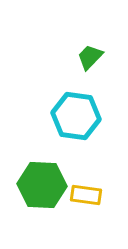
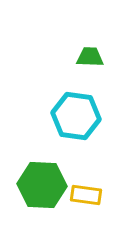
green trapezoid: rotated 48 degrees clockwise
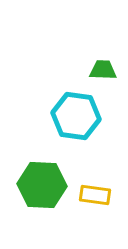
green trapezoid: moved 13 px right, 13 px down
yellow rectangle: moved 9 px right
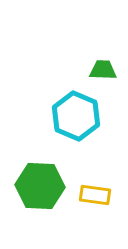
cyan hexagon: rotated 15 degrees clockwise
green hexagon: moved 2 px left, 1 px down
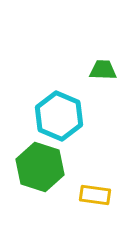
cyan hexagon: moved 17 px left
green hexagon: moved 19 px up; rotated 15 degrees clockwise
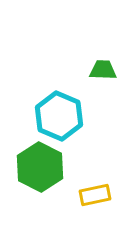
green hexagon: rotated 9 degrees clockwise
yellow rectangle: rotated 20 degrees counterclockwise
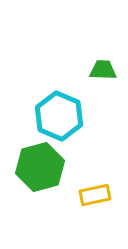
green hexagon: rotated 18 degrees clockwise
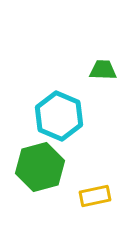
yellow rectangle: moved 1 px down
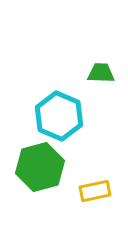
green trapezoid: moved 2 px left, 3 px down
yellow rectangle: moved 5 px up
